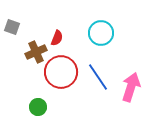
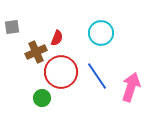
gray square: rotated 28 degrees counterclockwise
blue line: moved 1 px left, 1 px up
green circle: moved 4 px right, 9 px up
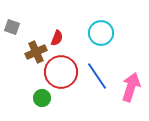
gray square: rotated 28 degrees clockwise
